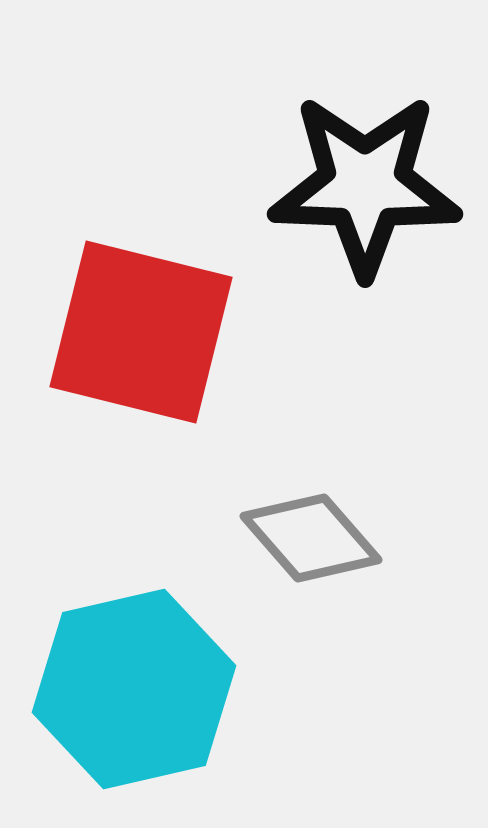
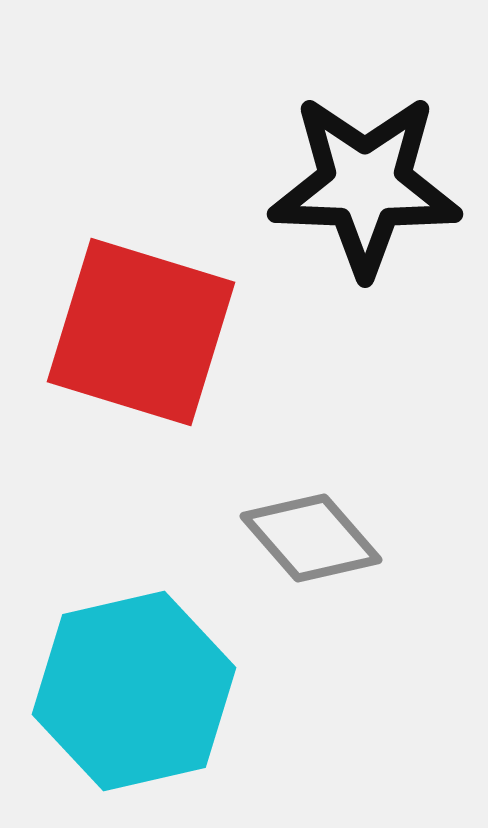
red square: rotated 3 degrees clockwise
cyan hexagon: moved 2 px down
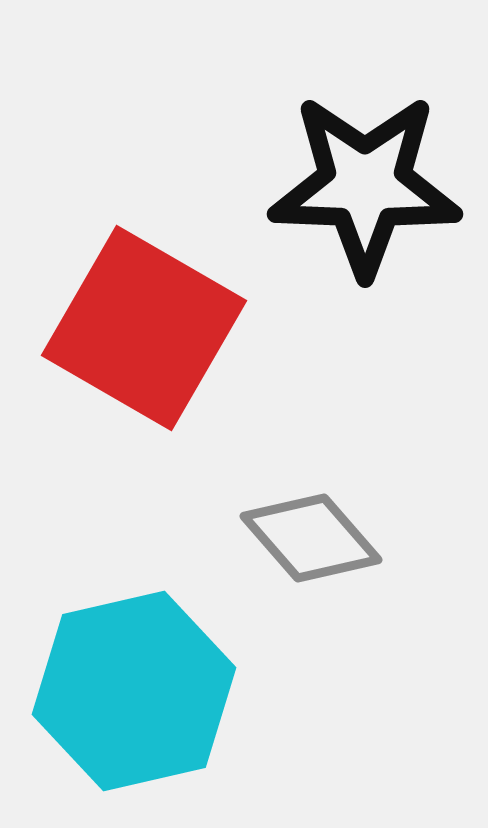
red square: moved 3 px right, 4 px up; rotated 13 degrees clockwise
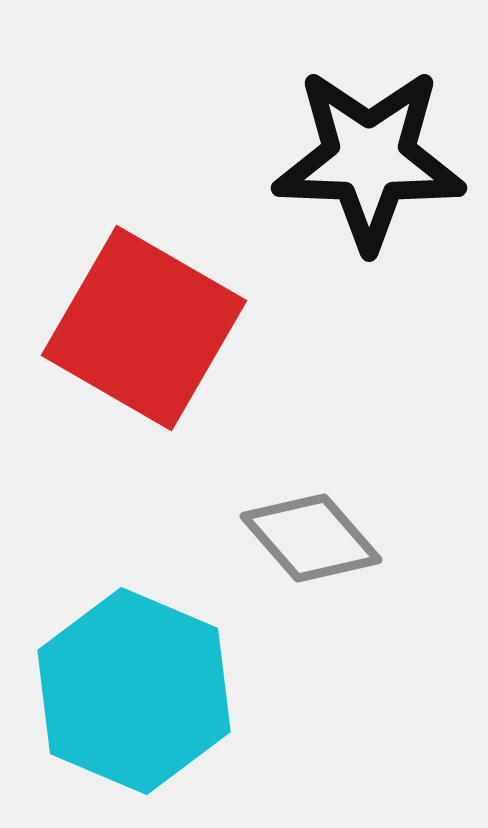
black star: moved 4 px right, 26 px up
cyan hexagon: rotated 24 degrees counterclockwise
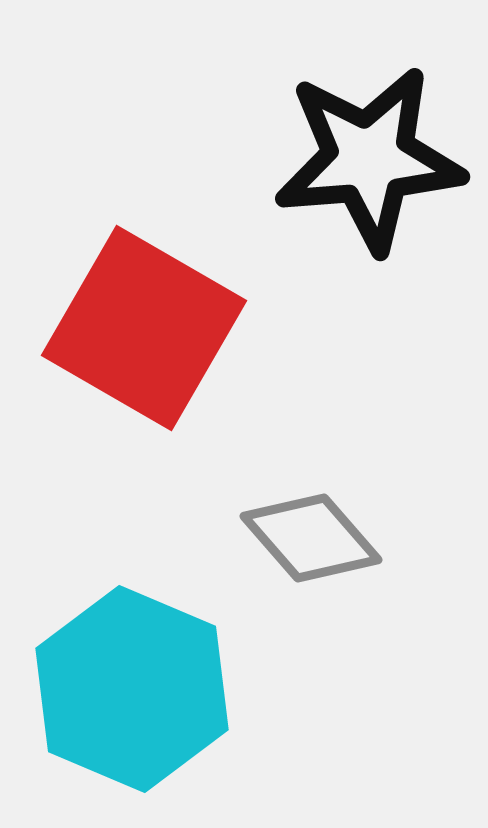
black star: rotated 7 degrees counterclockwise
cyan hexagon: moved 2 px left, 2 px up
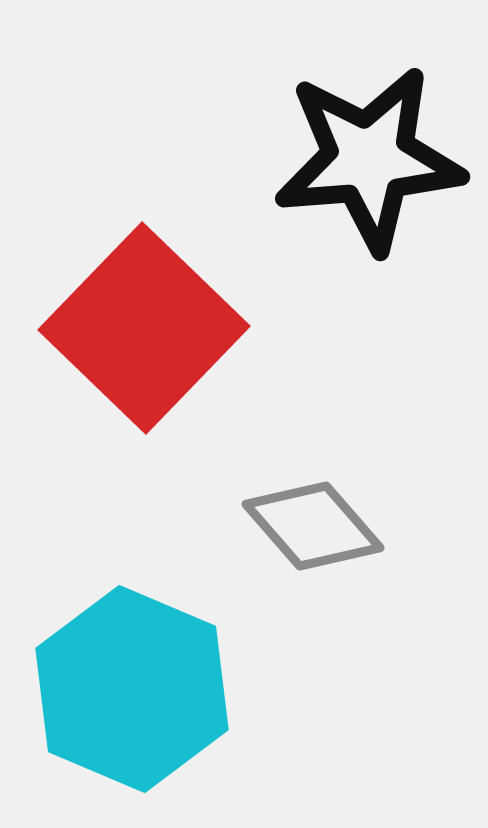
red square: rotated 14 degrees clockwise
gray diamond: moved 2 px right, 12 px up
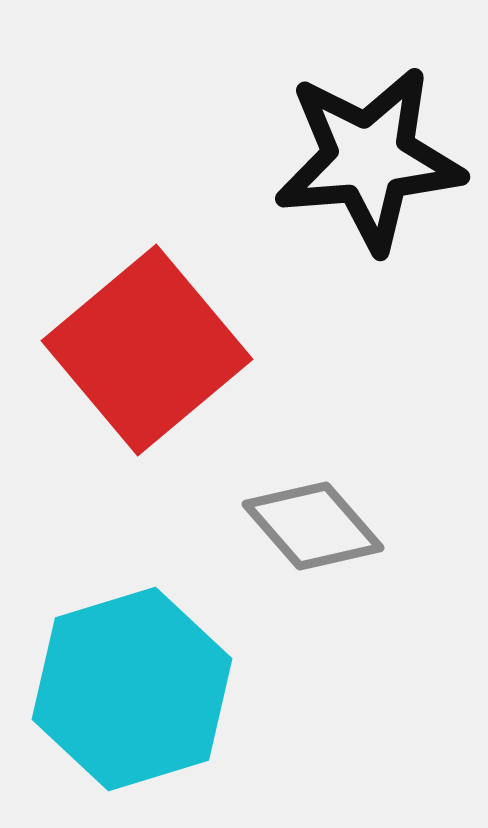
red square: moved 3 px right, 22 px down; rotated 6 degrees clockwise
cyan hexagon: rotated 20 degrees clockwise
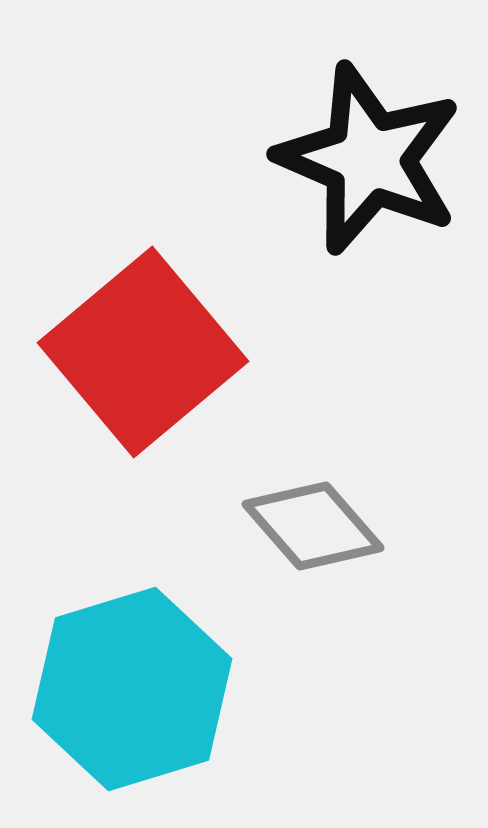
black star: rotated 28 degrees clockwise
red square: moved 4 px left, 2 px down
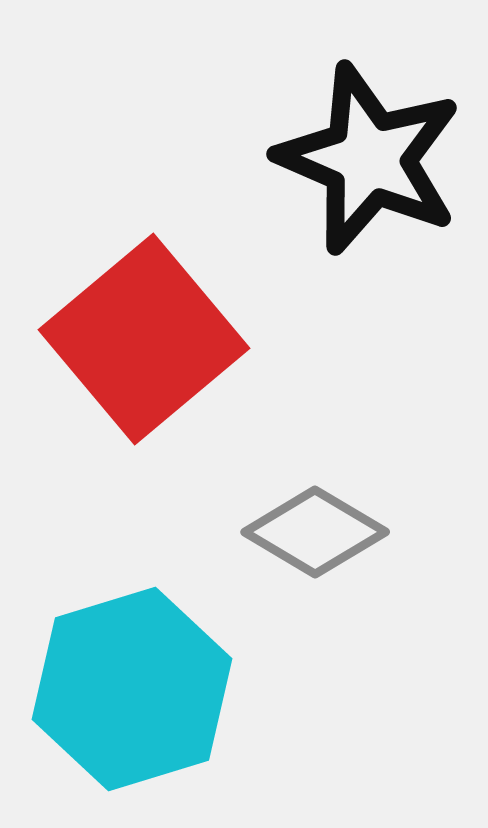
red square: moved 1 px right, 13 px up
gray diamond: moved 2 px right, 6 px down; rotated 18 degrees counterclockwise
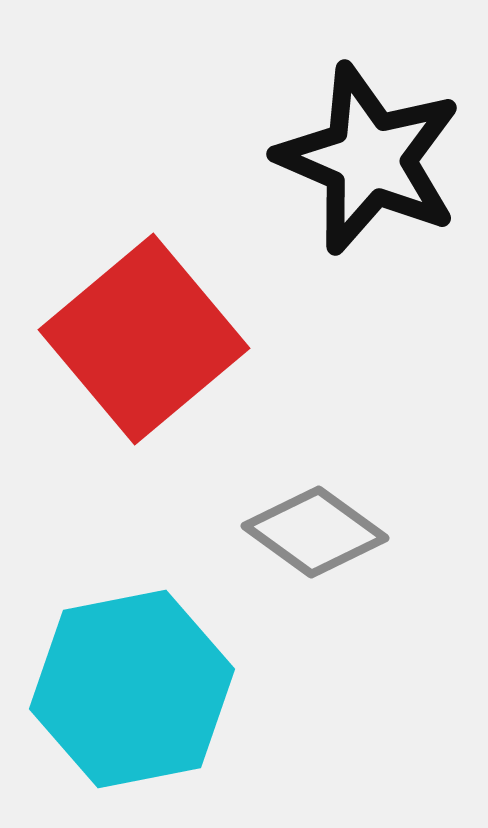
gray diamond: rotated 5 degrees clockwise
cyan hexagon: rotated 6 degrees clockwise
